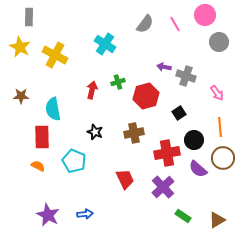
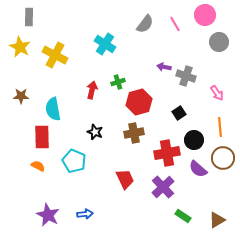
red hexagon: moved 7 px left, 6 px down
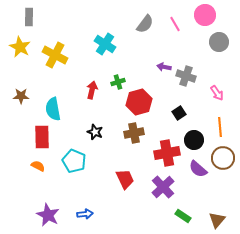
brown triangle: rotated 18 degrees counterclockwise
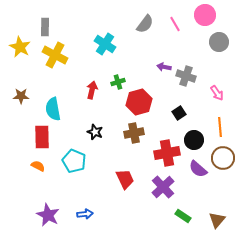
gray rectangle: moved 16 px right, 10 px down
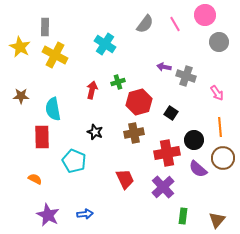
black square: moved 8 px left; rotated 24 degrees counterclockwise
orange semicircle: moved 3 px left, 13 px down
green rectangle: rotated 63 degrees clockwise
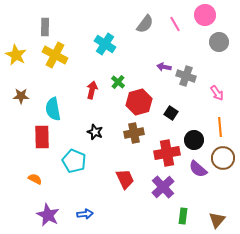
yellow star: moved 4 px left, 8 px down
green cross: rotated 32 degrees counterclockwise
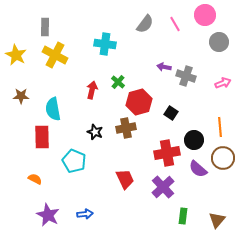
cyan cross: rotated 25 degrees counterclockwise
pink arrow: moved 6 px right, 10 px up; rotated 77 degrees counterclockwise
brown cross: moved 8 px left, 5 px up
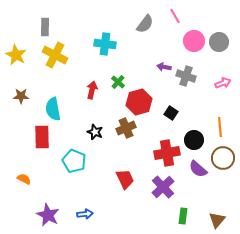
pink circle: moved 11 px left, 26 px down
pink line: moved 8 px up
brown cross: rotated 12 degrees counterclockwise
orange semicircle: moved 11 px left
